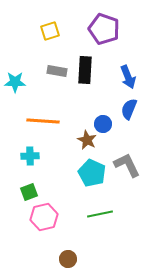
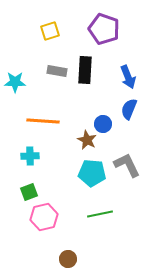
cyan pentagon: rotated 20 degrees counterclockwise
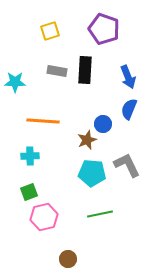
brown star: rotated 24 degrees clockwise
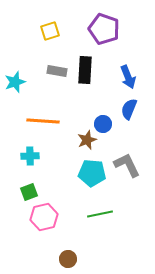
cyan star: rotated 20 degrees counterclockwise
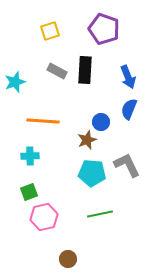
gray rectangle: rotated 18 degrees clockwise
blue circle: moved 2 px left, 2 px up
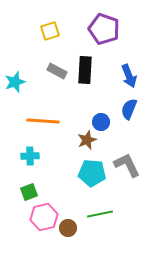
blue arrow: moved 1 px right, 1 px up
brown circle: moved 31 px up
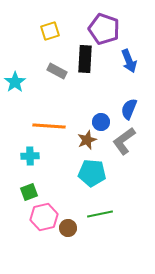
black rectangle: moved 11 px up
blue arrow: moved 15 px up
cyan star: rotated 15 degrees counterclockwise
orange line: moved 6 px right, 5 px down
gray L-shape: moved 3 px left, 24 px up; rotated 100 degrees counterclockwise
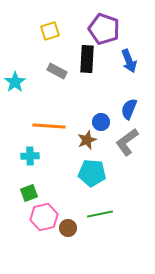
black rectangle: moved 2 px right
gray L-shape: moved 3 px right, 1 px down
green square: moved 1 px down
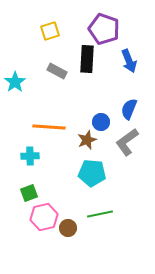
orange line: moved 1 px down
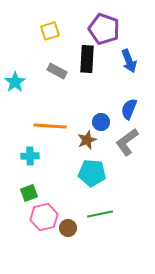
orange line: moved 1 px right, 1 px up
